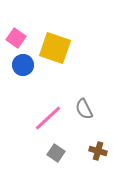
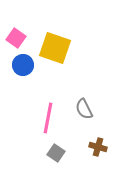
pink line: rotated 36 degrees counterclockwise
brown cross: moved 4 px up
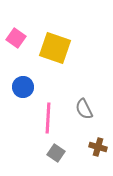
blue circle: moved 22 px down
pink line: rotated 8 degrees counterclockwise
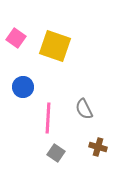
yellow square: moved 2 px up
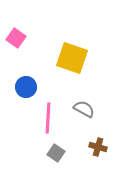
yellow square: moved 17 px right, 12 px down
blue circle: moved 3 px right
gray semicircle: rotated 145 degrees clockwise
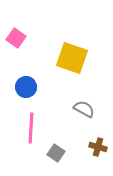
pink line: moved 17 px left, 10 px down
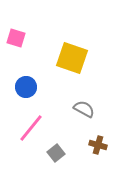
pink square: rotated 18 degrees counterclockwise
pink line: rotated 36 degrees clockwise
brown cross: moved 2 px up
gray square: rotated 18 degrees clockwise
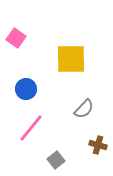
pink square: rotated 18 degrees clockwise
yellow square: moved 1 px left, 1 px down; rotated 20 degrees counterclockwise
blue circle: moved 2 px down
gray semicircle: rotated 105 degrees clockwise
gray square: moved 7 px down
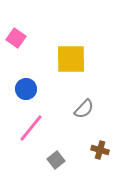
brown cross: moved 2 px right, 5 px down
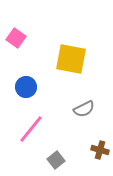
yellow square: rotated 12 degrees clockwise
blue circle: moved 2 px up
gray semicircle: rotated 20 degrees clockwise
pink line: moved 1 px down
